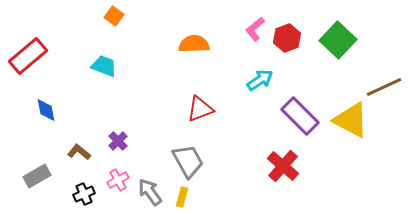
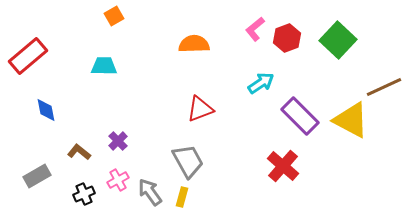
orange square: rotated 24 degrees clockwise
cyan trapezoid: rotated 20 degrees counterclockwise
cyan arrow: moved 1 px right, 3 px down
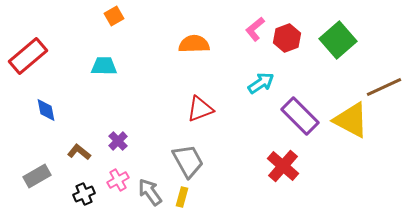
green square: rotated 6 degrees clockwise
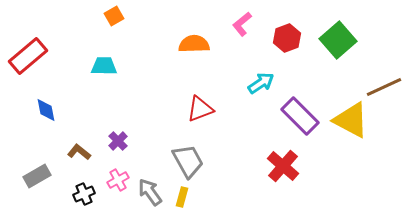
pink L-shape: moved 13 px left, 5 px up
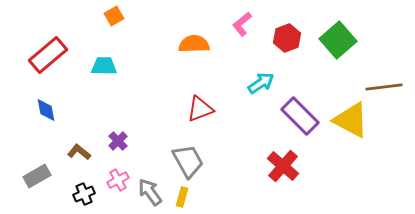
red rectangle: moved 20 px right, 1 px up
brown line: rotated 18 degrees clockwise
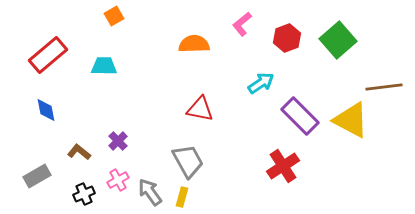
red triangle: rotated 32 degrees clockwise
red cross: rotated 16 degrees clockwise
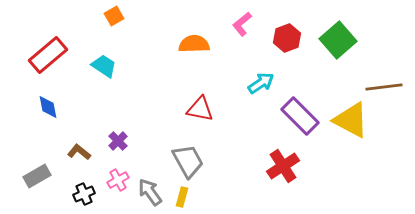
cyan trapezoid: rotated 32 degrees clockwise
blue diamond: moved 2 px right, 3 px up
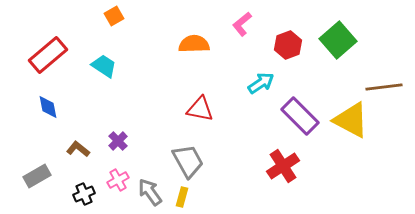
red hexagon: moved 1 px right, 7 px down
brown L-shape: moved 1 px left, 3 px up
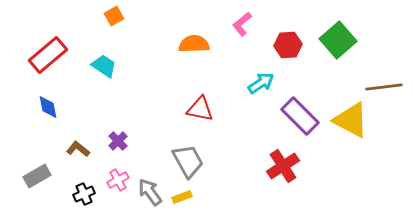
red hexagon: rotated 16 degrees clockwise
yellow rectangle: rotated 54 degrees clockwise
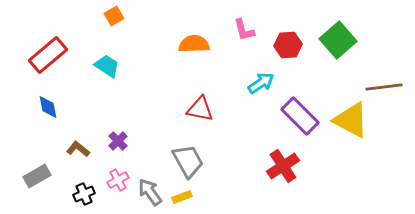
pink L-shape: moved 2 px right, 6 px down; rotated 65 degrees counterclockwise
cyan trapezoid: moved 3 px right
